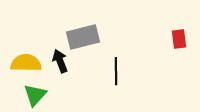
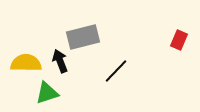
red rectangle: moved 1 px down; rotated 30 degrees clockwise
black line: rotated 44 degrees clockwise
green triangle: moved 12 px right, 2 px up; rotated 30 degrees clockwise
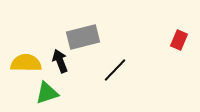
black line: moved 1 px left, 1 px up
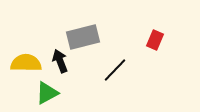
red rectangle: moved 24 px left
green triangle: rotated 10 degrees counterclockwise
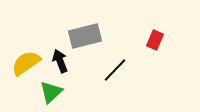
gray rectangle: moved 2 px right, 1 px up
yellow semicircle: rotated 36 degrees counterclockwise
green triangle: moved 4 px right, 1 px up; rotated 15 degrees counterclockwise
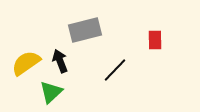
gray rectangle: moved 6 px up
red rectangle: rotated 24 degrees counterclockwise
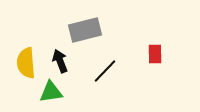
red rectangle: moved 14 px down
yellow semicircle: rotated 60 degrees counterclockwise
black line: moved 10 px left, 1 px down
green triangle: rotated 35 degrees clockwise
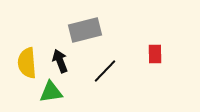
yellow semicircle: moved 1 px right
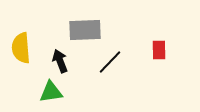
gray rectangle: rotated 12 degrees clockwise
red rectangle: moved 4 px right, 4 px up
yellow semicircle: moved 6 px left, 15 px up
black line: moved 5 px right, 9 px up
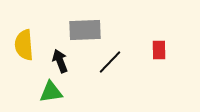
yellow semicircle: moved 3 px right, 3 px up
